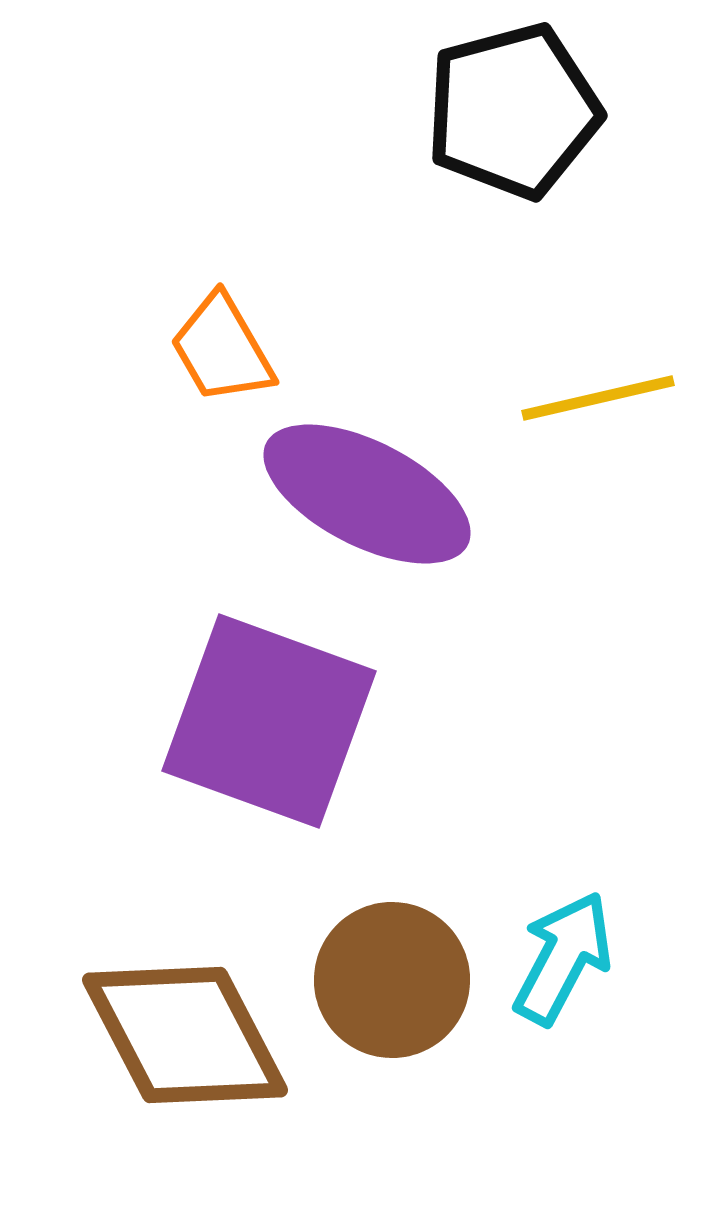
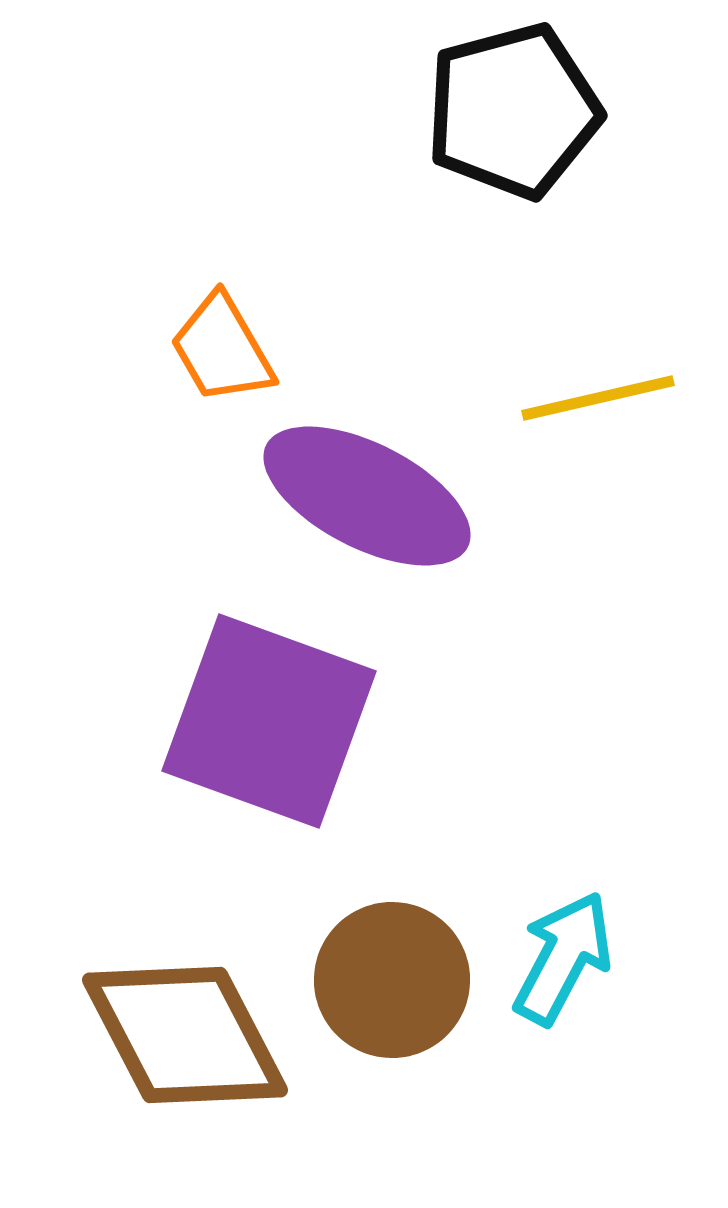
purple ellipse: moved 2 px down
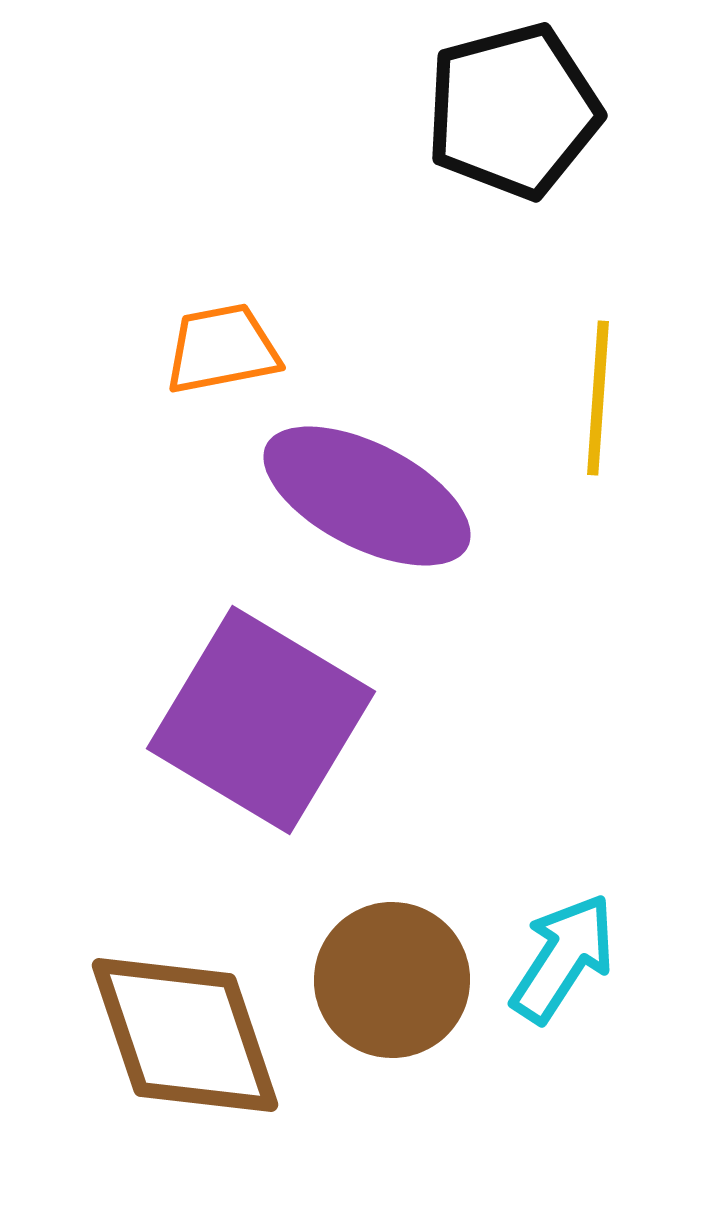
orange trapezoid: rotated 109 degrees clockwise
yellow line: rotated 73 degrees counterclockwise
purple square: moved 8 px left, 1 px up; rotated 11 degrees clockwise
cyan arrow: rotated 5 degrees clockwise
brown diamond: rotated 9 degrees clockwise
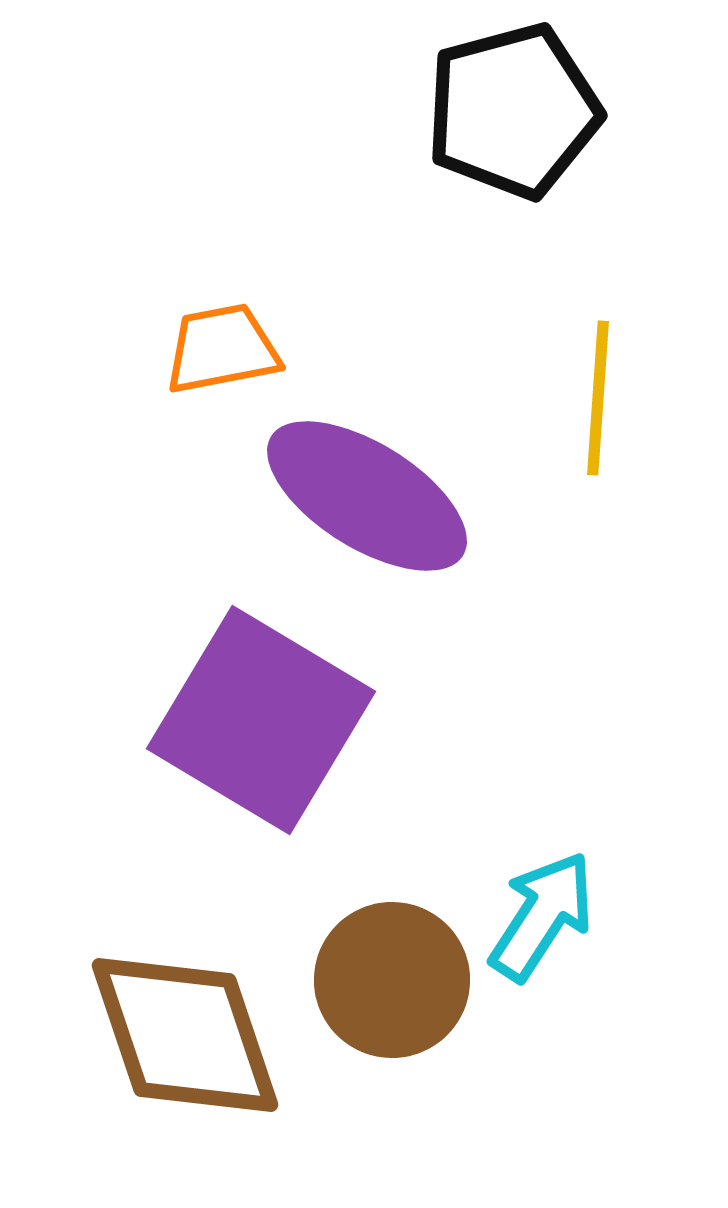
purple ellipse: rotated 5 degrees clockwise
cyan arrow: moved 21 px left, 42 px up
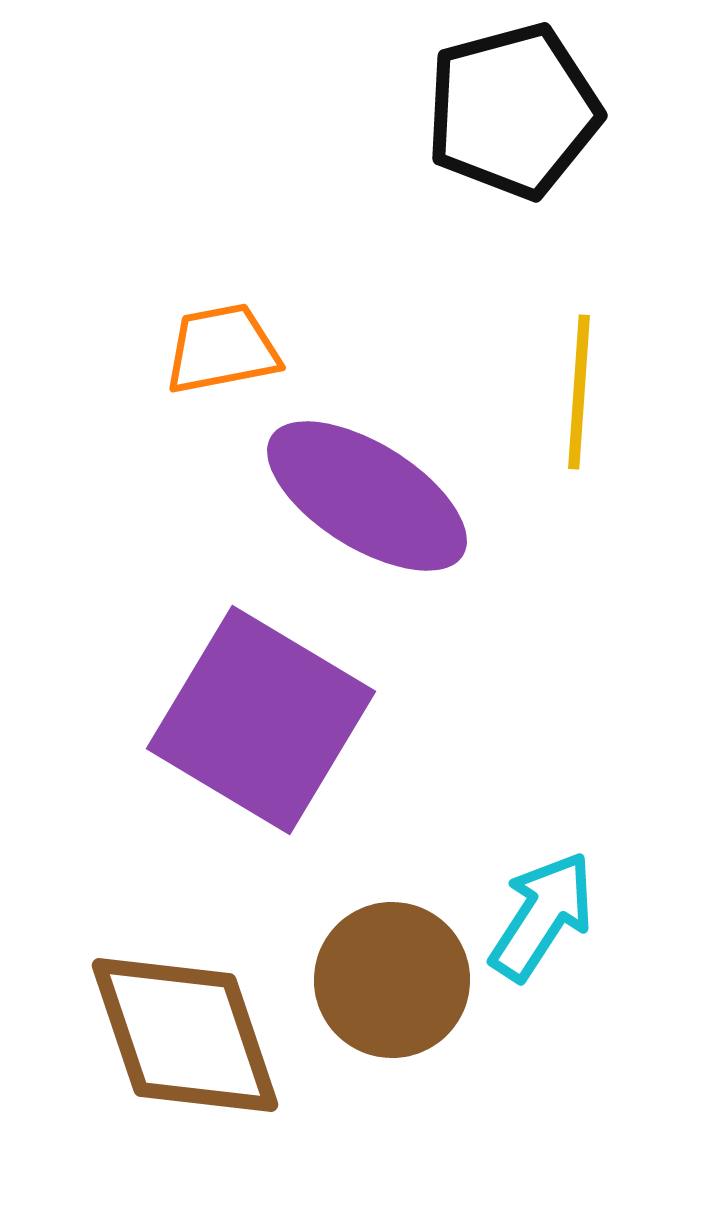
yellow line: moved 19 px left, 6 px up
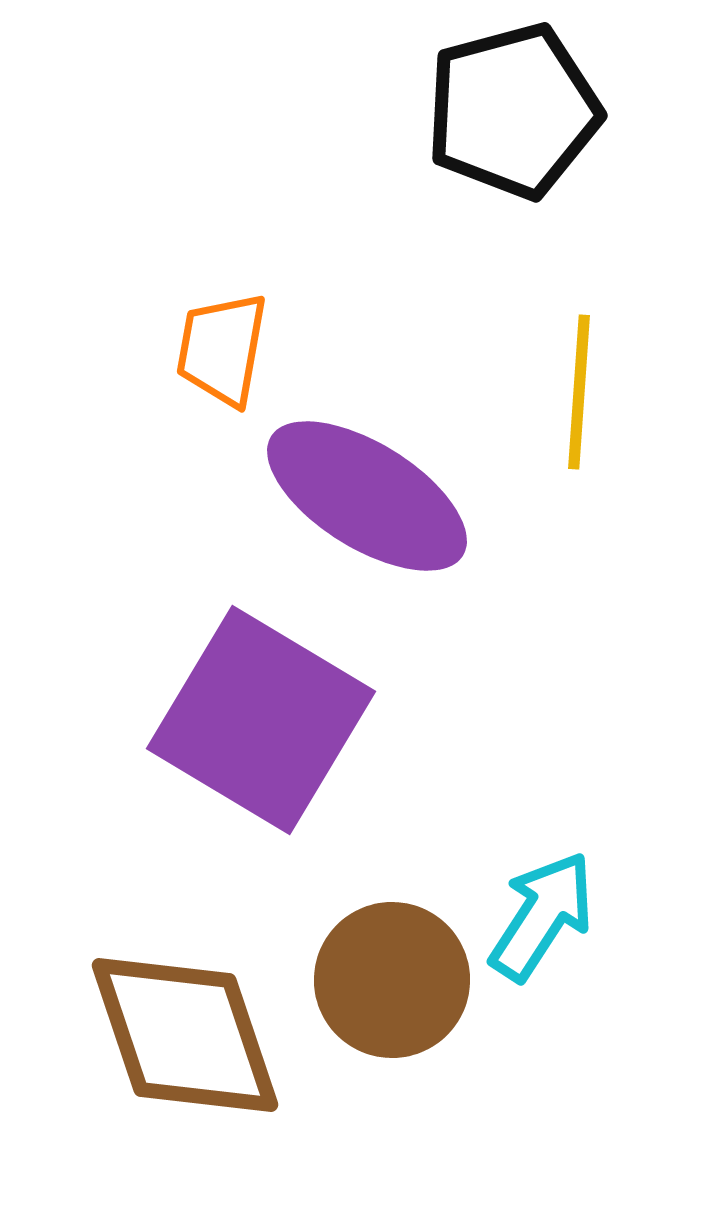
orange trapezoid: rotated 69 degrees counterclockwise
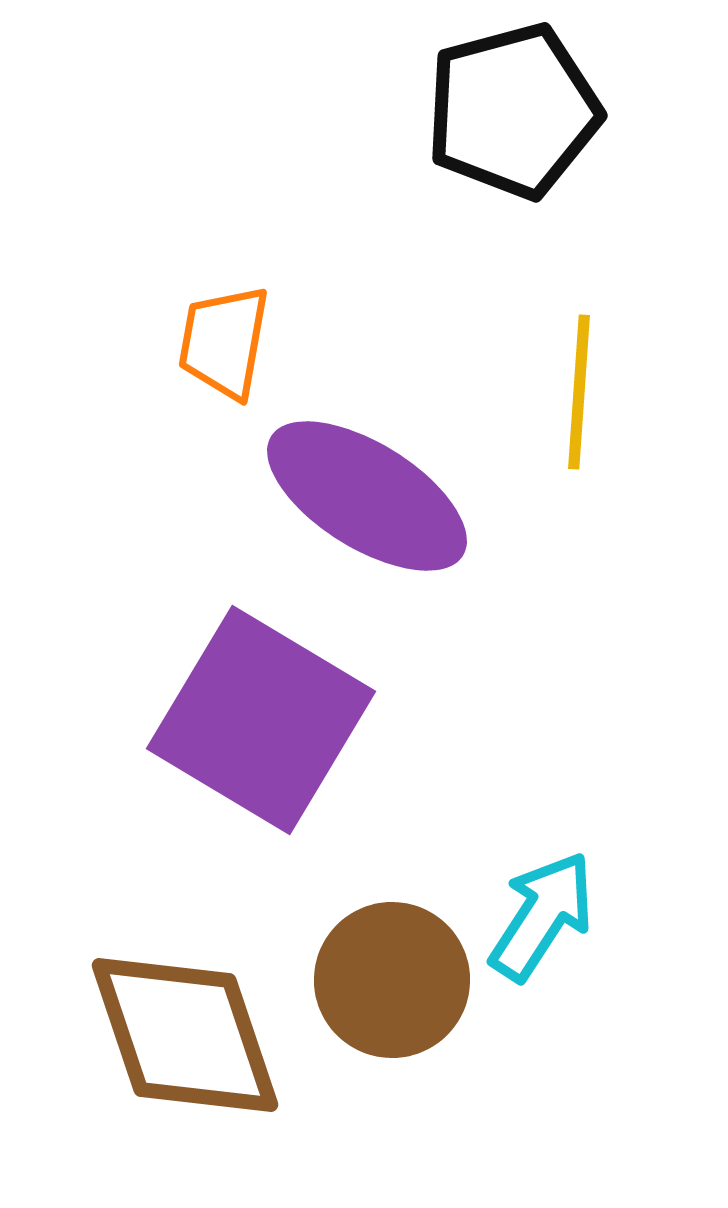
orange trapezoid: moved 2 px right, 7 px up
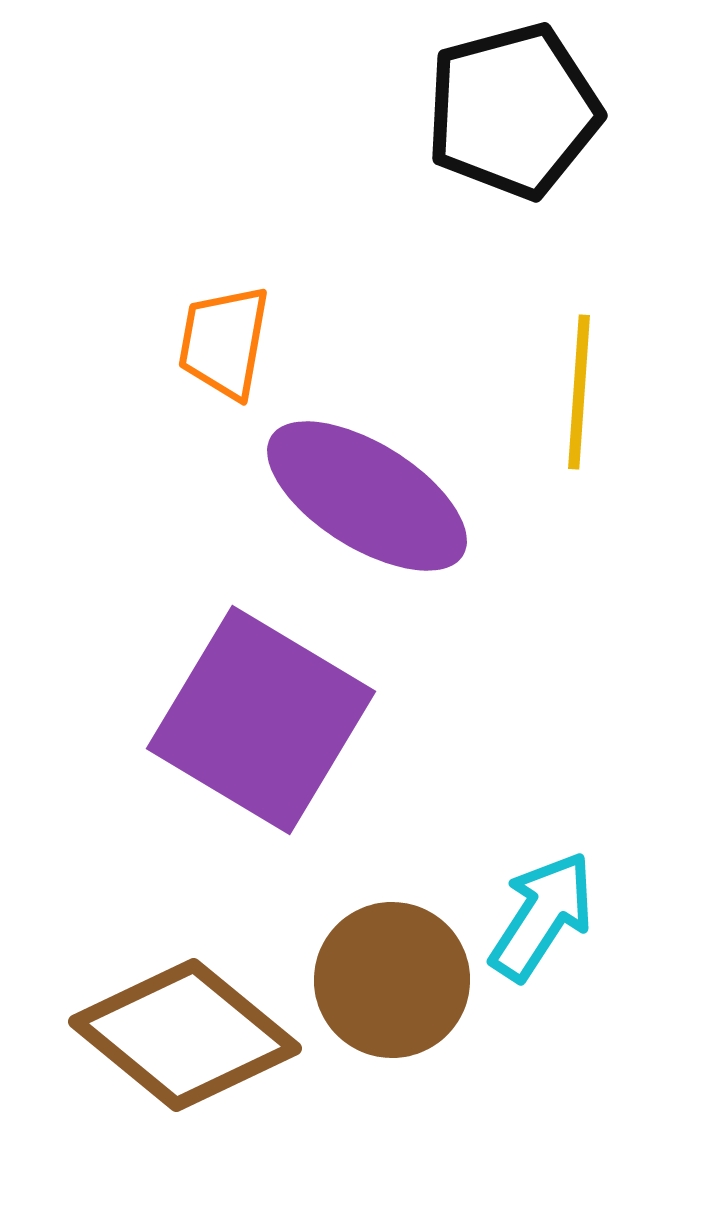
brown diamond: rotated 32 degrees counterclockwise
